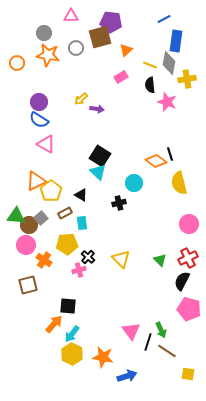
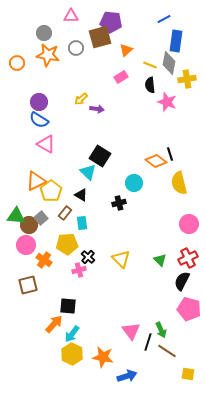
cyan triangle at (98, 172): moved 10 px left
brown rectangle at (65, 213): rotated 24 degrees counterclockwise
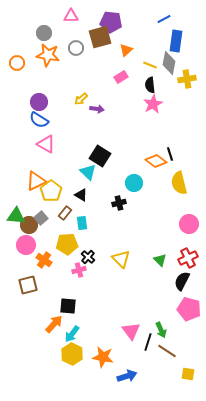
pink star at (167, 102): moved 14 px left, 2 px down; rotated 24 degrees clockwise
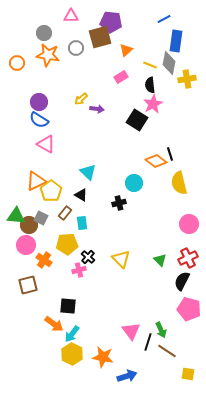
black square at (100, 156): moved 37 px right, 36 px up
gray square at (41, 218): rotated 24 degrees counterclockwise
orange arrow at (54, 324): rotated 84 degrees clockwise
